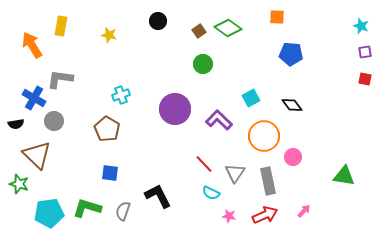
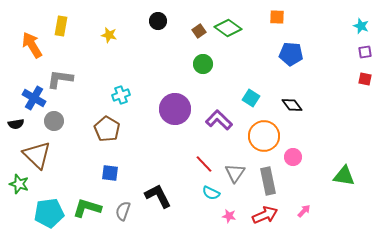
cyan square: rotated 30 degrees counterclockwise
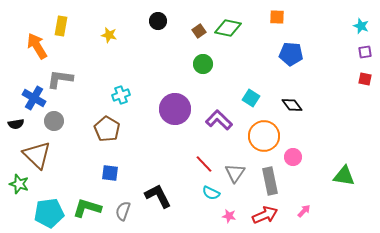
green diamond: rotated 24 degrees counterclockwise
orange arrow: moved 5 px right, 1 px down
gray rectangle: moved 2 px right
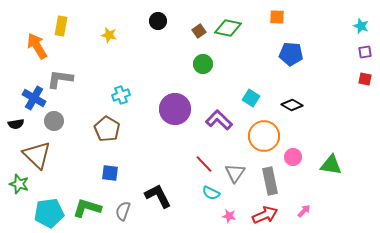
black diamond: rotated 25 degrees counterclockwise
green triangle: moved 13 px left, 11 px up
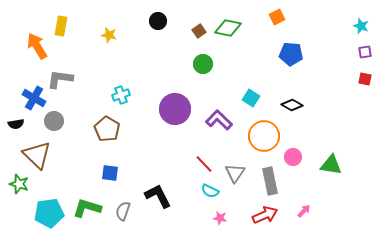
orange square: rotated 28 degrees counterclockwise
cyan semicircle: moved 1 px left, 2 px up
pink star: moved 9 px left, 2 px down
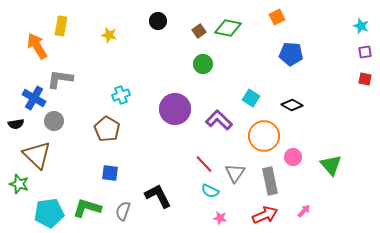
green triangle: rotated 40 degrees clockwise
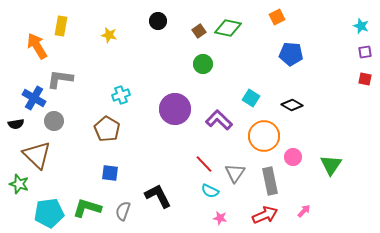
green triangle: rotated 15 degrees clockwise
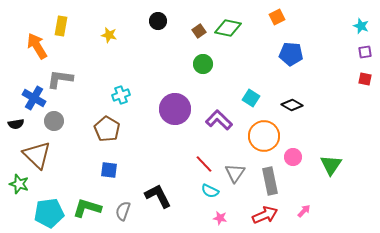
blue square: moved 1 px left, 3 px up
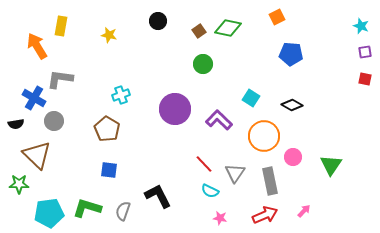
green star: rotated 18 degrees counterclockwise
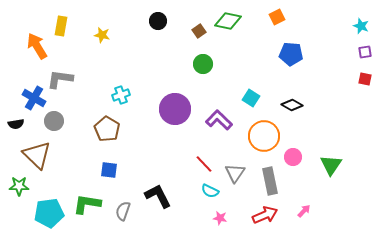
green diamond: moved 7 px up
yellow star: moved 7 px left
green star: moved 2 px down
green L-shape: moved 4 px up; rotated 8 degrees counterclockwise
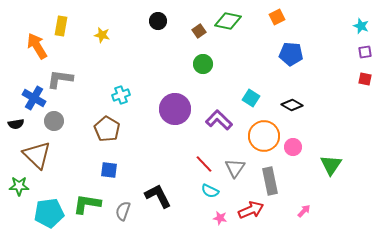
pink circle: moved 10 px up
gray triangle: moved 5 px up
red arrow: moved 14 px left, 5 px up
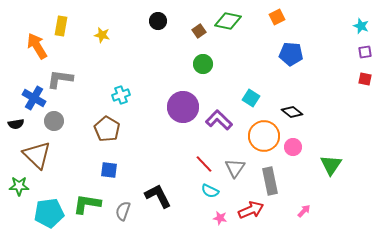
black diamond: moved 7 px down; rotated 10 degrees clockwise
purple circle: moved 8 px right, 2 px up
